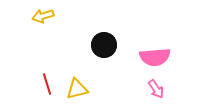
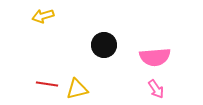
red line: rotated 65 degrees counterclockwise
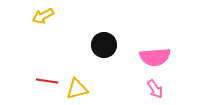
yellow arrow: rotated 10 degrees counterclockwise
red line: moved 3 px up
pink arrow: moved 1 px left
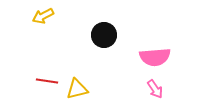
black circle: moved 10 px up
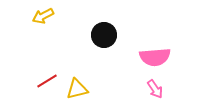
red line: rotated 40 degrees counterclockwise
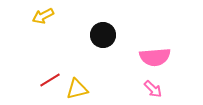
black circle: moved 1 px left
red line: moved 3 px right, 1 px up
pink arrow: moved 2 px left; rotated 12 degrees counterclockwise
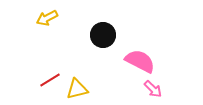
yellow arrow: moved 4 px right, 2 px down
pink semicircle: moved 15 px left, 4 px down; rotated 148 degrees counterclockwise
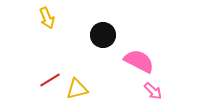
yellow arrow: rotated 85 degrees counterclockwise
pink semicircle: moved 1 px left
pink arrow: moved 2 px down
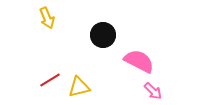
yellow triangle: moved 2 px right, 2 px up
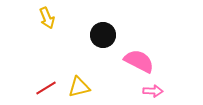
red line: moved 4 px left, 8 px down
pink arrow: rotated 42 degrees counterclockwise
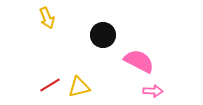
red line: moved 4 px right, 3 px up
